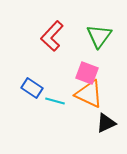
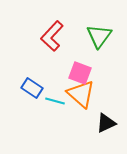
pink square: moved 7 px left
orange triangle: moved 8 px left; rotated 16 degrees clockwise
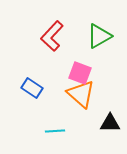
green triangle: rotated 24 degrees clockwise
cyan line: moved 30 px down; rotated 18 degrees counterclockwise
black triangle: moved 4 px right; rotated 25 degrees clockwise
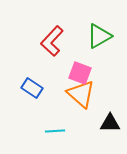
red L-shape: moved 5 px down
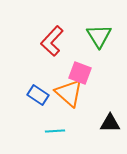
green triangle: rotated 32 degrees counterclockwise
blue rectangle: moved 6 px right, 7 px down
orange triangle: moved 12 px left, 1 px up
